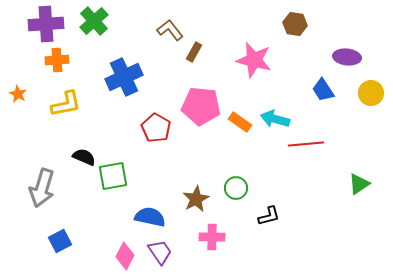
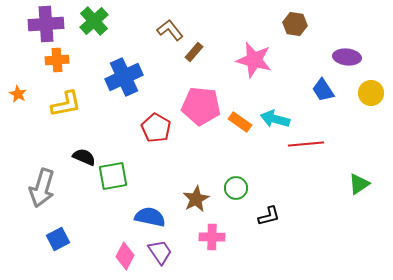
brown rectangle: rotated 12 degrees clockwise
blue square: moved 2 px left, 2 px up
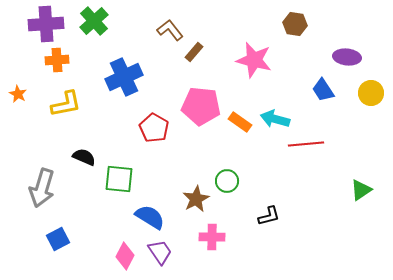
red pentagon: moved 2 px left
green square: moved 6 px right, 3 px down; rotated 16 degrees clockwise
green triangle: moved 2 px right, 6 px down
green circle: moved 9 px left, 7 px up
blue semicircle: rotated 20 degrees clockwise
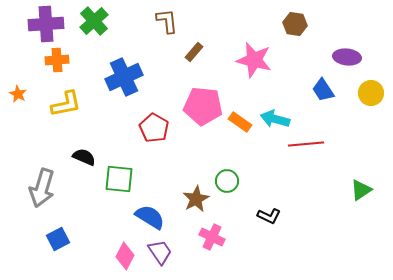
brown L-shape: moved 3 px left, 9 px up; rotated 32 degrees clockwise
pink pentagon: moved 2 px right
black L-shape: rotated 40 degrees clockwise
pink cross: rotated 25 degrees clockwise
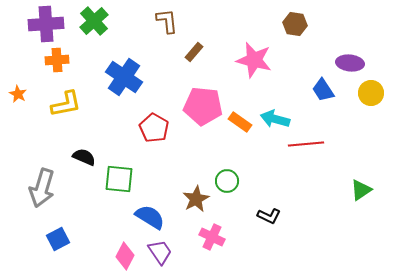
purple ellipse: moved 3 px right, 6 px down
blue cross: rotated 30 degrees counterclockwise
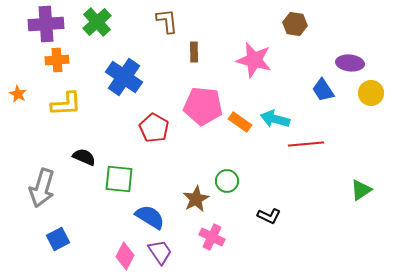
green cross: moved 3 px right, 1 px down
brown rectangle: rotated 42 degrees counterclockwise
yellow L-shape: rotated 8 degrees clockwise
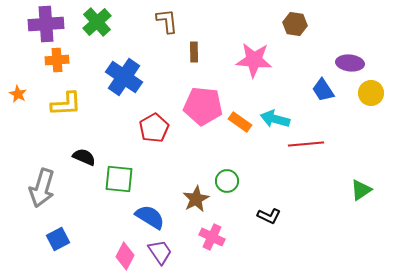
pink star: rotated 9 degrees counterclockwise
red pentagon: rotated 12 degrees clockwise
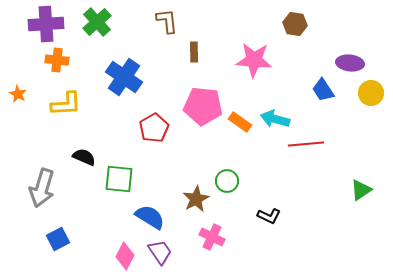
orange cross: rotated 10 degrees clockwise
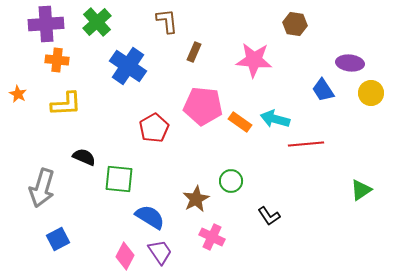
brown rectangle: rotated 24 degrees clockwise
blue cross: moved 4 px right, 11 px up
green circle: moved 4 px right
black L-shape: rotated 30 degrees clockwise
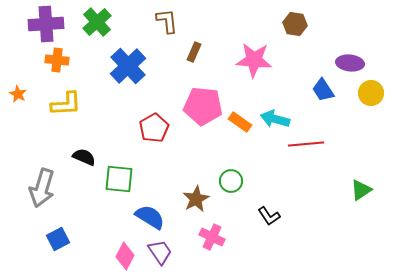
blue cross: rotated 12 degrees clockwise
